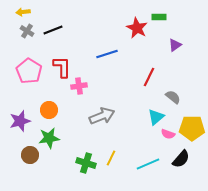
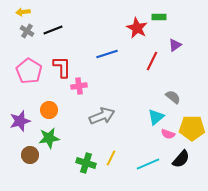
red line: moved 3 px right, 16 px up
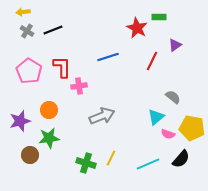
blue line: moved 1 px right, 3 px down
yellow pentagon: rotated 10 degrees clockwise
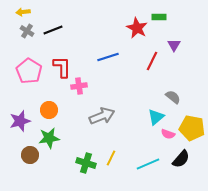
purple triangle: moved 1 px left; rotated 24 degrees counterclockwise
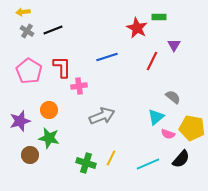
blue line: moved 1 px left
green star: rotated 20 degrees clockwise
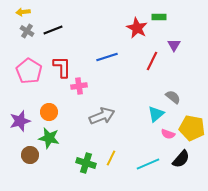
orange circle: moved 2 px down
cyan triangle: moved 3 px up
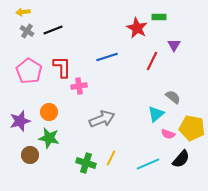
gray arrow: moved 3 px down
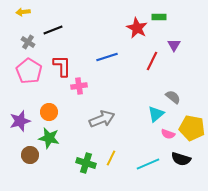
gray cross: moved 1 px right, 11 px down
red L-shape: moved 1 px up
black semicircle: rotated 66 degrees clockwise
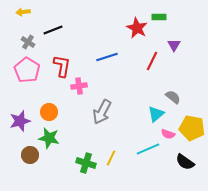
red L-shape: rotated 10 degrees clockwise
pink pentagon: moved 2 px left, 1 px up
gray arrow: moved 7 px up; rotated 140 degrees clockwise
black semicircle: moved 4 px right, 3 px down; rotated 18 degrees clockwise
cyan line: moved 15 px up
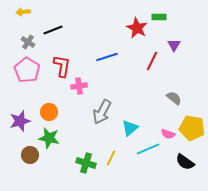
gray semicircle: moved 1 px right, 1 px down
cyan triangle: moved 26 px left, 14 px down
